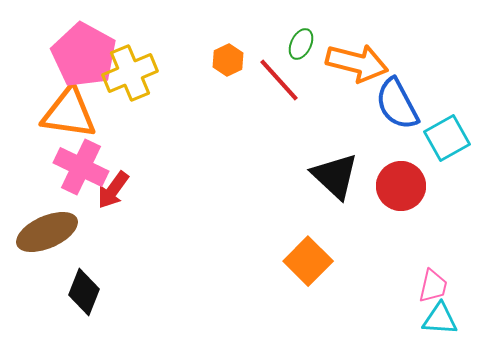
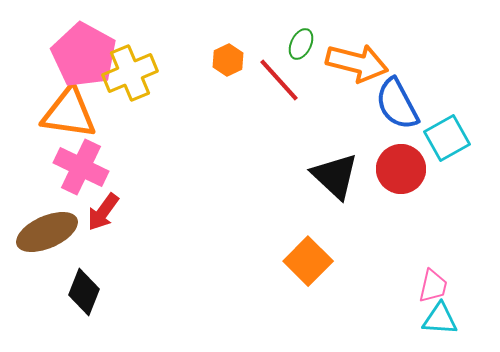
red circle: moved 17 px up
red arrow: moved 10 px left, 22 px down
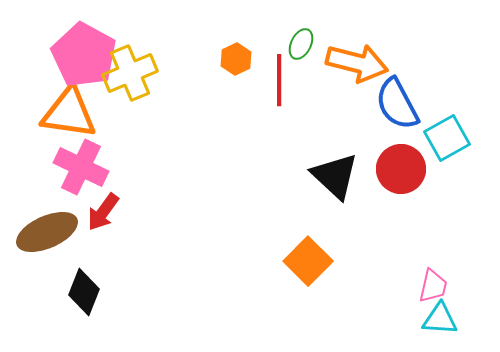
orange hexagon: moved 8 px right, 1 px up
red line: rotated 42 degrees clockwise
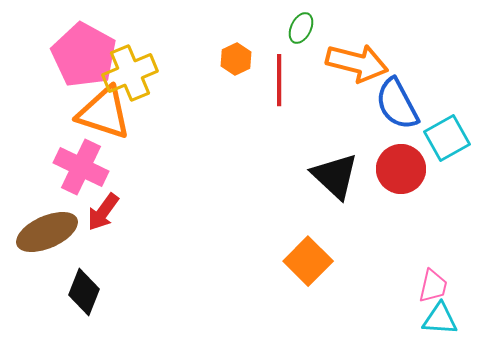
green ellipse: moved 16 px up
orange triangle: moved 35 px right; rotated 10 degrees clockwise
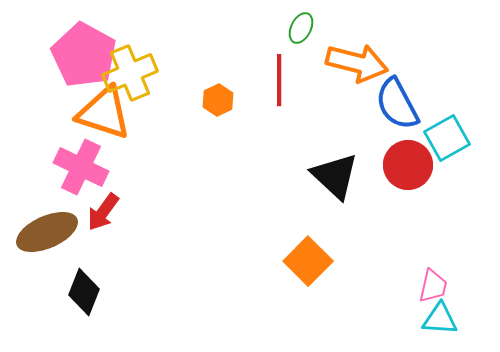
orange hexagon: moved 18 px left, 41 px down
red circle: moved 7 px right, 4 px up
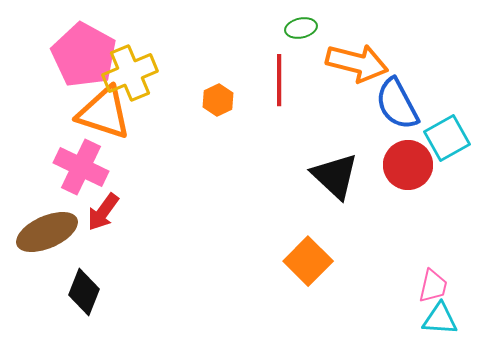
green ellipse: rotated 52 degrees clockwise
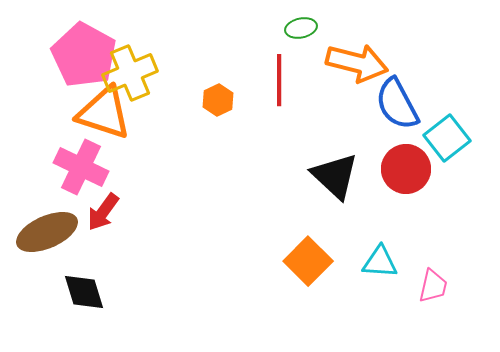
cyan square: rotated 9 degrees counterclockwise
red circle: moved 2 px left, 4 px down
black diamond: rotated 39 degrees counterclockwise
cyan triangle: moved 60 px left, 57 px up
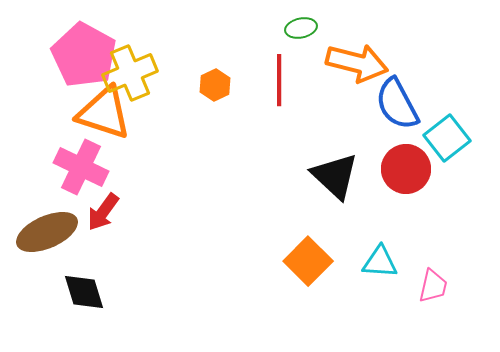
orange hexagon: moved 3 px left, 15 px up
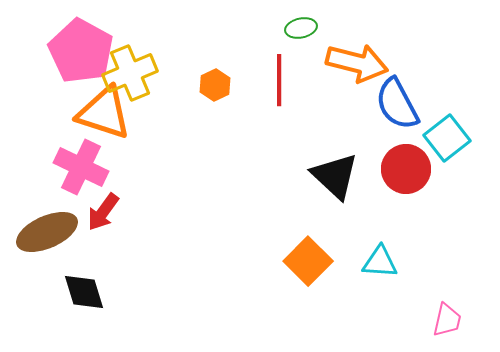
pink pentagon: moved 3 px left, 4 px up
pink trapezoid: moved 14 px right, 34 px down
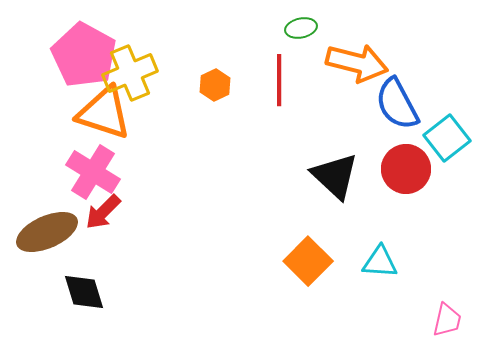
pink pentagon: moved 3 px right, 4 px down
pink cross: moved 12 px right, 5 px down; rotated 6 degrees clockwise
red arrow: rotated 9 degrees clockwise
